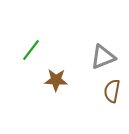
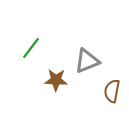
green line: moved 2 px up
gray triangle: moved 16 px left, 4 px down
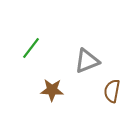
brown star: moved 4 px left, 10 px down
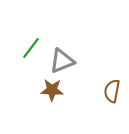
gray triangle: moved 25 px left
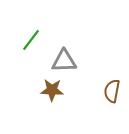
green line: moved 8 px up
gray triangle: moved 2 px right; rotated 20 degrees clockwise
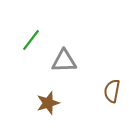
brown star: moved 4 px left, 13 px down; rotated 20 degrees counterclockwise
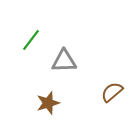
brown semicircle: moved 1 px down; rotated 40 degrees clockwise
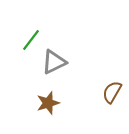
gray triangle: moved 10 px left, 1 px down; rotated 24 degrees counterclockwise
brown semicircle: rotated 20 degrees counterclockwise
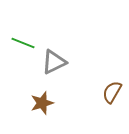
green line: moved 8 px left, 3 px down; rotated 75 degrees clockwise
brown star: moved 6 px left
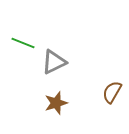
brown star: moved 14 px right
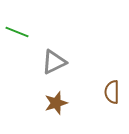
green line: moved 6 px left, 11 px up
brown semicircle: rotated 30 degrees counterclockwise
